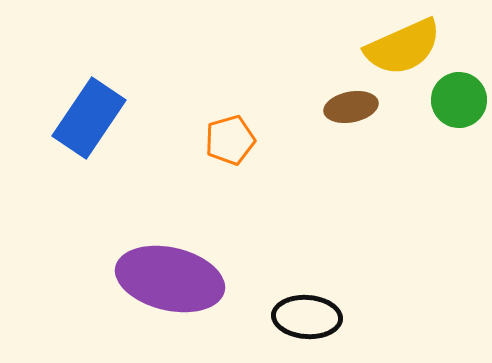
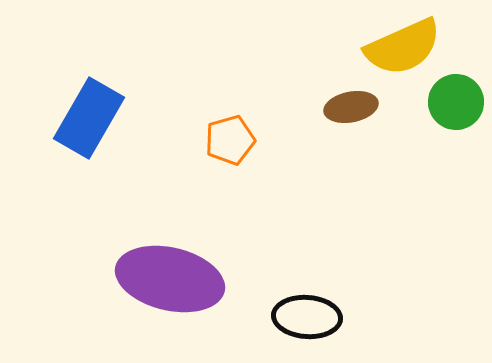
green circle: moved 3 px left, 2 px down
blue rectangle: rotated 4 degrees counterclockwise
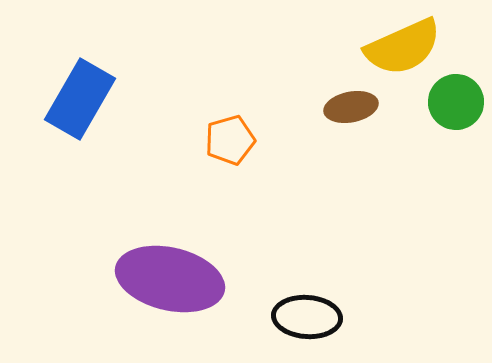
blue rectangle: moved 9 px left, 19 px up
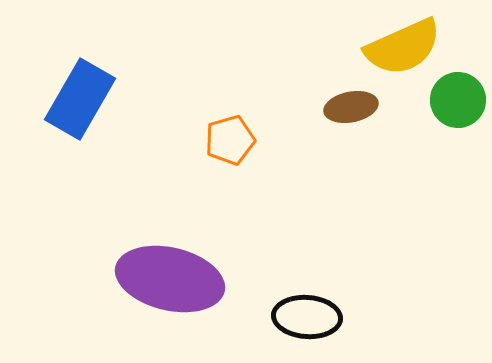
green circle: moved 2 px right, 2 px up
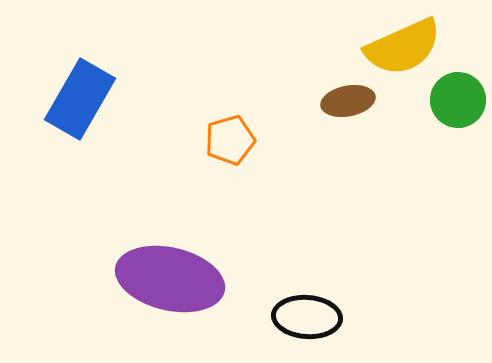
brown ellipse: moved 3 px left, 6 px up
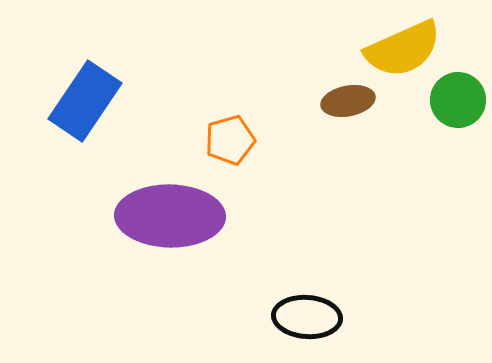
yellow semicircle: moved 2 px down
blue rectangle: moved 5 px right, 2 px down; rotated 4 degrees clockwise
purple ellipse: moved 63 px up; rotated 12 degrees counterclockwise
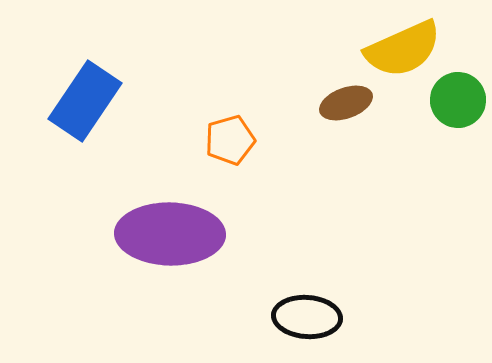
brown ellipse: moved 2 px left, 2 px down; rotated 9 degrees counterclockwise
purple ellipse: moved 18 px down
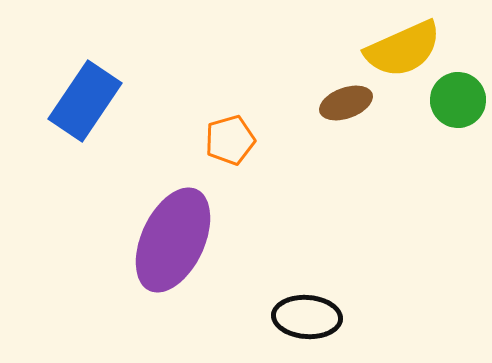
purple ellipse: moved 3 px right, 6 px down; rotated 66 degrees counterclockwise
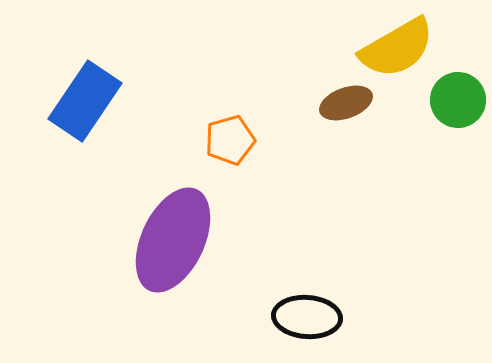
yellow semicircle: moved 6 px left, 1 px up; rotated 6 degrees counterclockwise
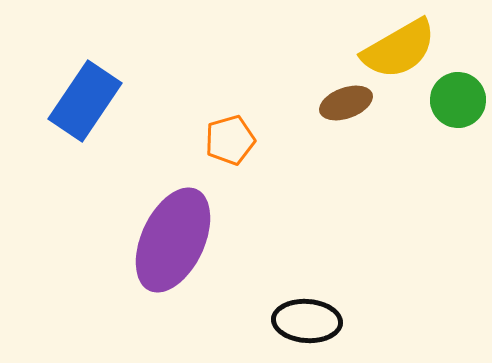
yellow semicircle: moved 2 px right, 1 px down
black ellipse: moved 4 px down
